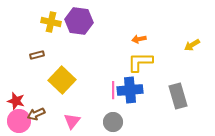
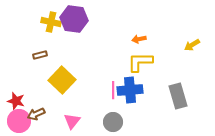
purple hexagon: moved 5 px left, 2 px up
brown rectangle: moved 3 px right
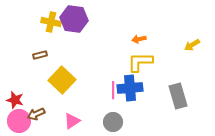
blue cross: moved 2 px up
red star: moved 1 px left, 1 px up
pink triangle: rotated 18 degrees clockwise
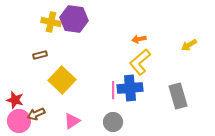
yellow arrow: moved 3 px left
yellow L-shape: rotated 40 degrees counterclockwise
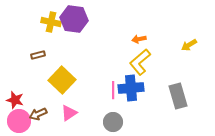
brown rectangle: moved 2 px left
blue cross: moved 1 px right
brown arrow: moved 2 px right
pink triangle: moved 3 px left, 8 px up
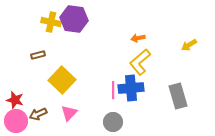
orange arrow: moved 1 px left, 1 px up
pink triangle: rotated 12 degrees counterclockwise
pink circle: moved 3 px left
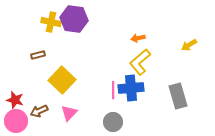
brown arrow: moved 1 px right, 3 px up
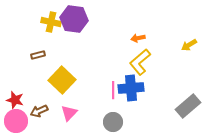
gray rectangle: moved 10 px right, 10 px down; rotated 65 degrees clockwise
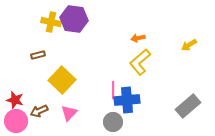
blue cross: moved 4 px left, 12 px down
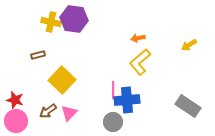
gray rectangle: rotated 75 degrees clockwise
brown arrow: moved 9 px right; rotated 12 degrees counterclockwise
